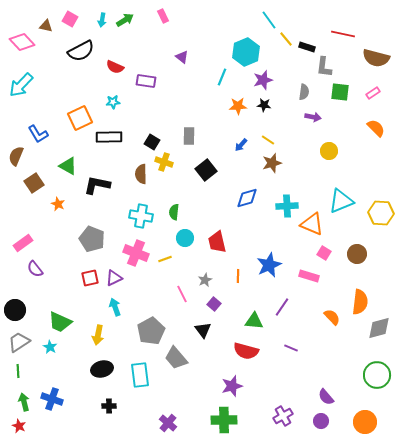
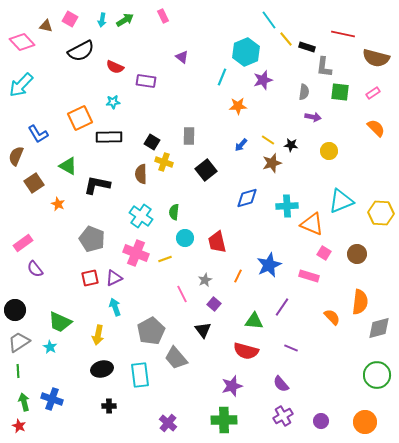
black star at (264, 105): moved 27 px right, 40 px down
cyan cross at (141, 216): rotated 25 degrees clockwise
orange line at (238, 276): rotated 24 degrees clockwise
purple semicircle at (326, 397): moved 45 px left, 13 px up
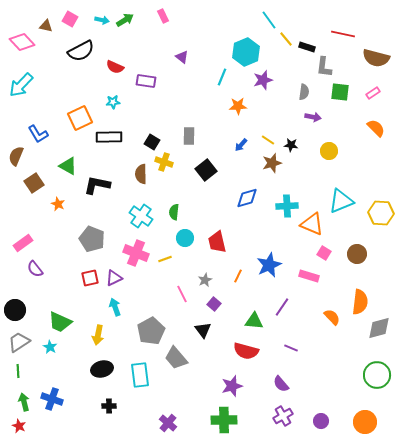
cyan arrow at (102, 20): rotated 88 degrees counterclockwise
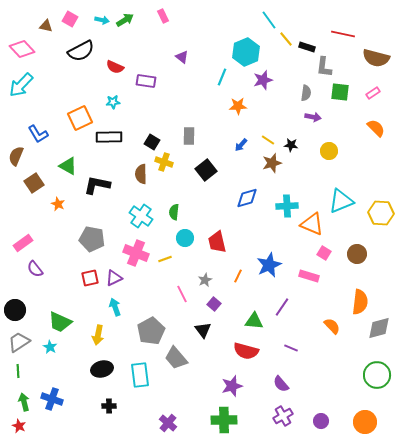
pink diamond at (22, 42): moved 7 px down
gray semicircle at (304, 92): moved 2 px right, 1 px down
gray pentagon at (92, 239): rotated 10 degrees counterclockwise
orange semicircle at (332, 317): moved 9 px down
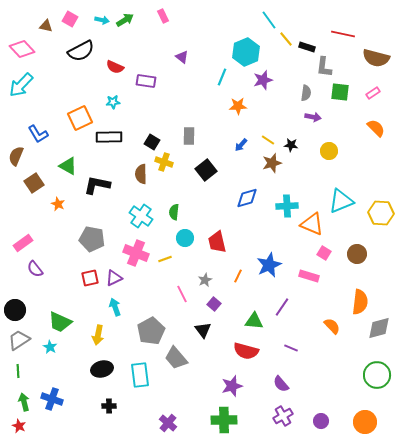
gray trapezoid at (19, 342): moved 2 px up
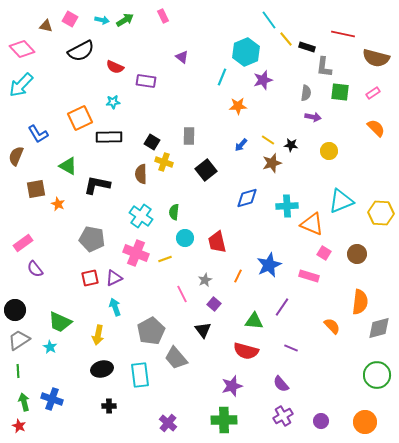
brown square at (34, 183): moved 2 px right, 6 px down; rotated 24 degrees clockwise
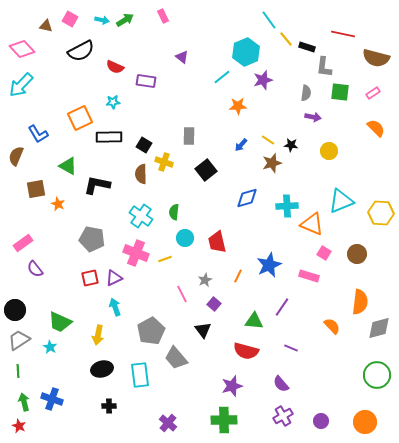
cyan line at (222, 77): rotated 30 degrees clockwise
black square at (152, 142): moved 8 px left, 3 px down
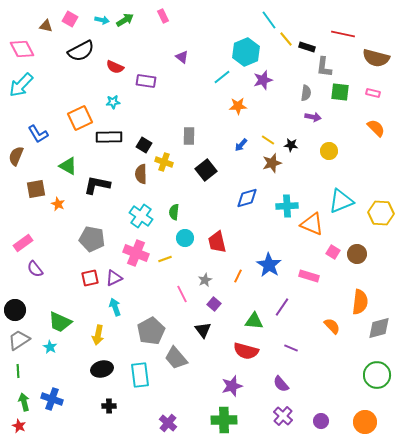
pink diamond at (22, 49): rotated 15 degrees clockwise
pink rectangle at (373, 93): rotated 48 degrees clockwise
pink square at (324, 253): moved 9 px right, 1 px up
blue star at (269, 265): rotated 15 degrees counterclockwise
purple cross at (283, 416): rotated 18 degrees counterclockwise
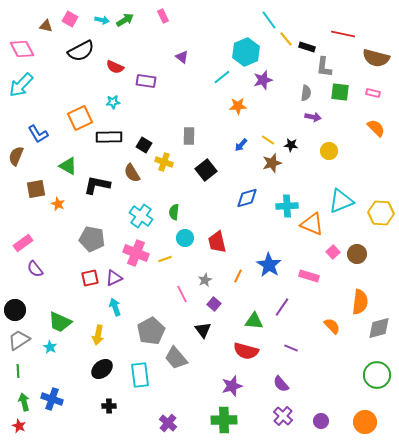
brown semicircle at (141, 174): moved 9 px left, 1 px up; rotated 30 degrees counterclockwise
pink square at (333, 252): rotated 16 degrees clockwise
black ellipse at (102, 369): rotated 25 degrees counterclockwise
